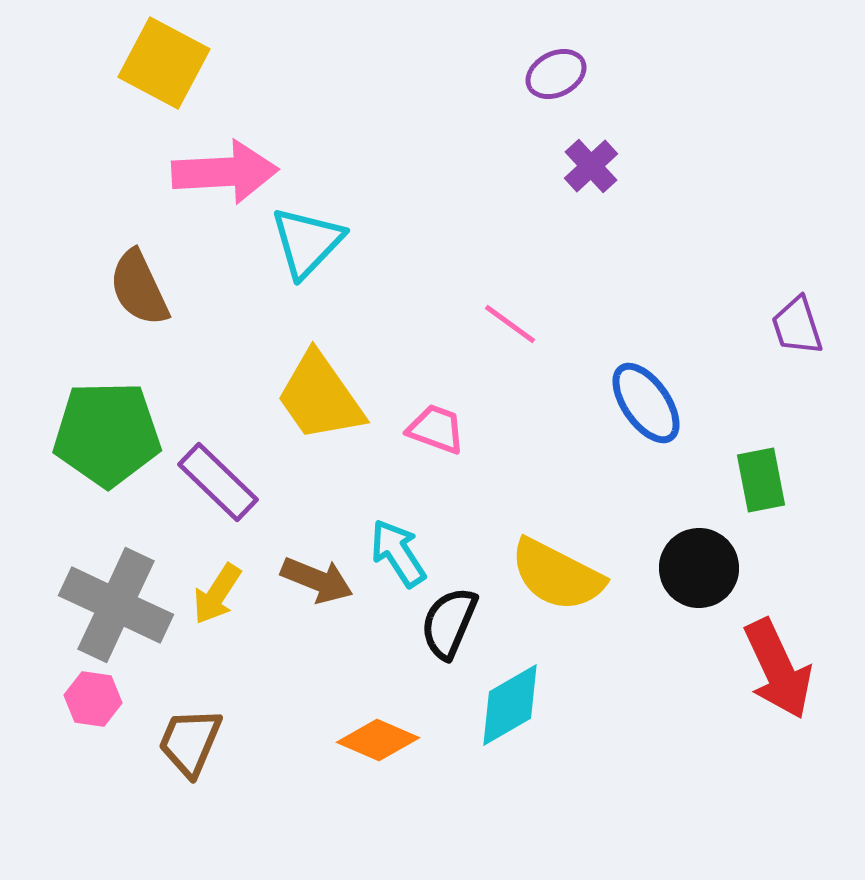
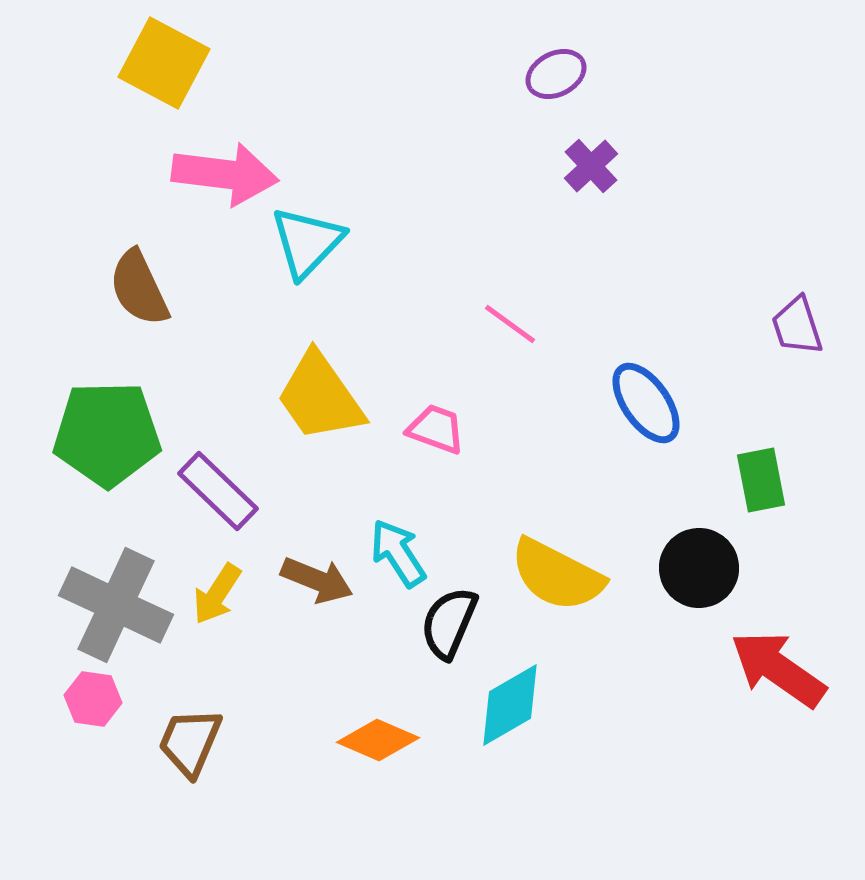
pink arrow: moved 2 px down; rotated 10 degrees clockwise
purple rectangle: moved 9 px down
red arrow: rotated 150 degrees clockwise
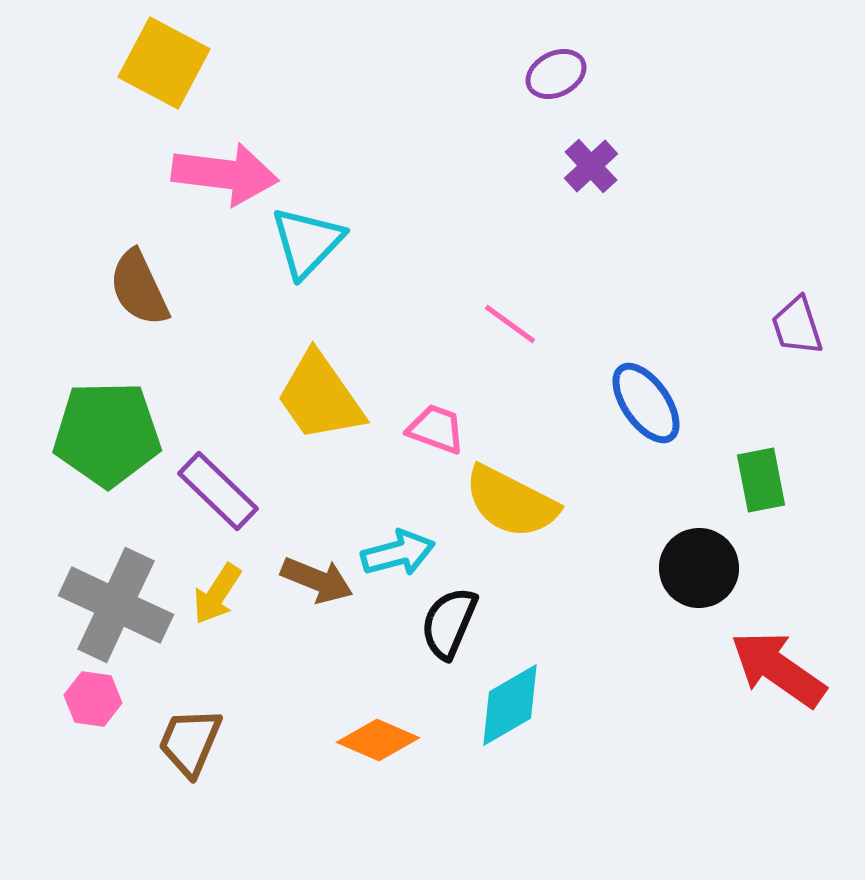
cyan arrow: rotated 108 degrees clockwise
yellow semicircle: moved 46 px left, 73 px up
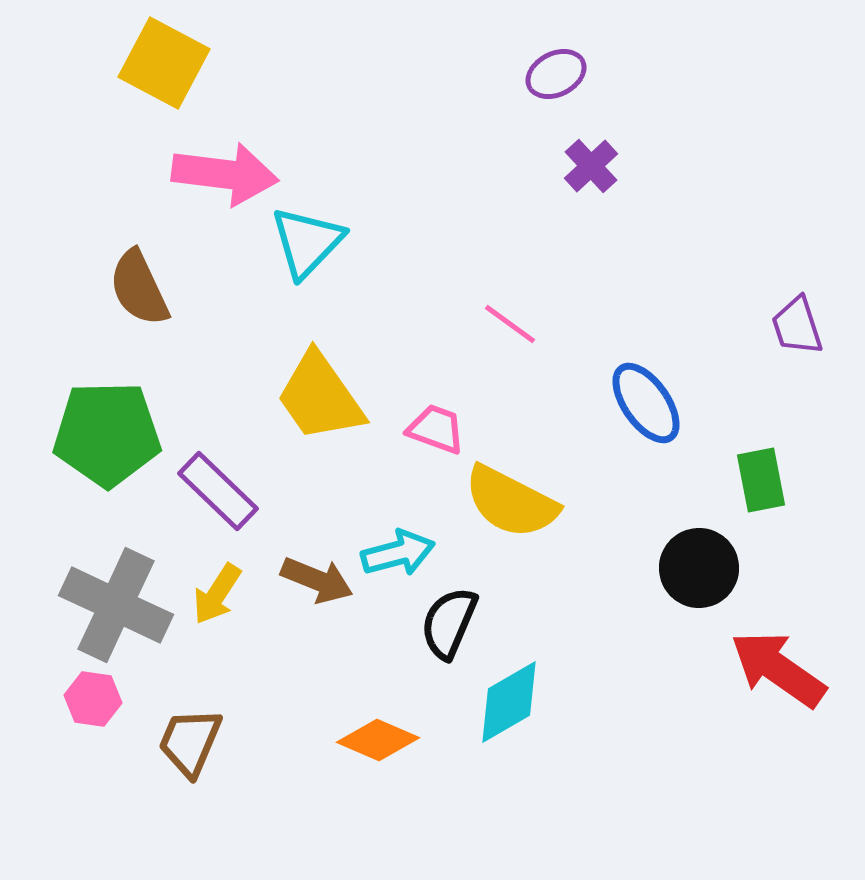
cyan diamond: moved 1 px left, 3 px up
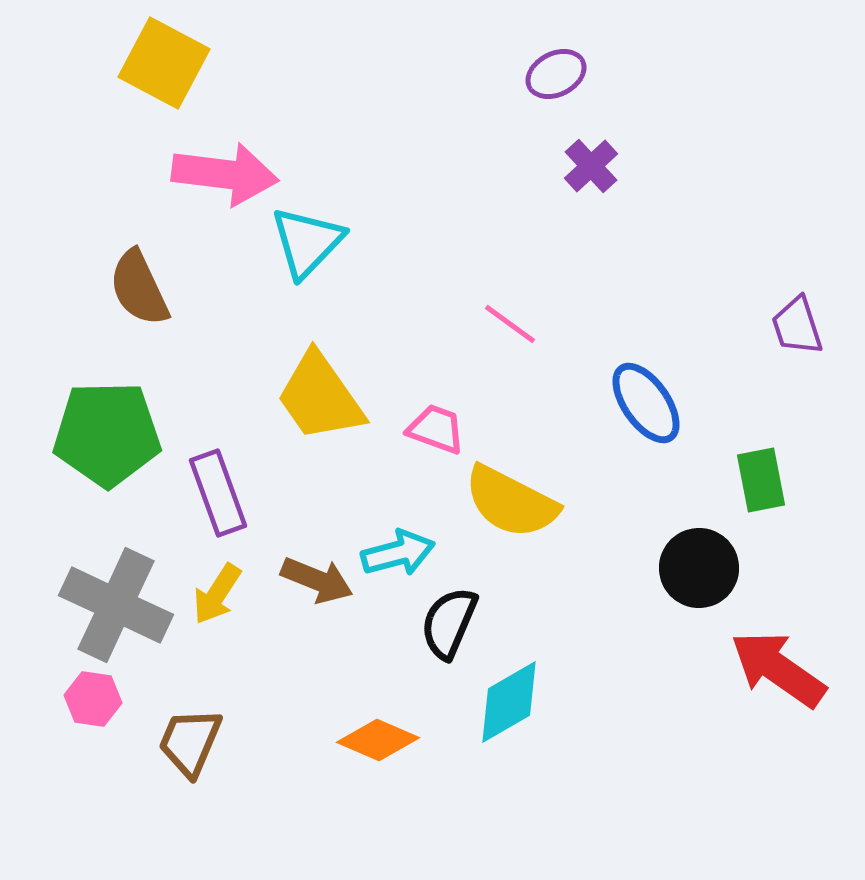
purple rectangle: moved 2 px down; rotated 26 degrees clockwise
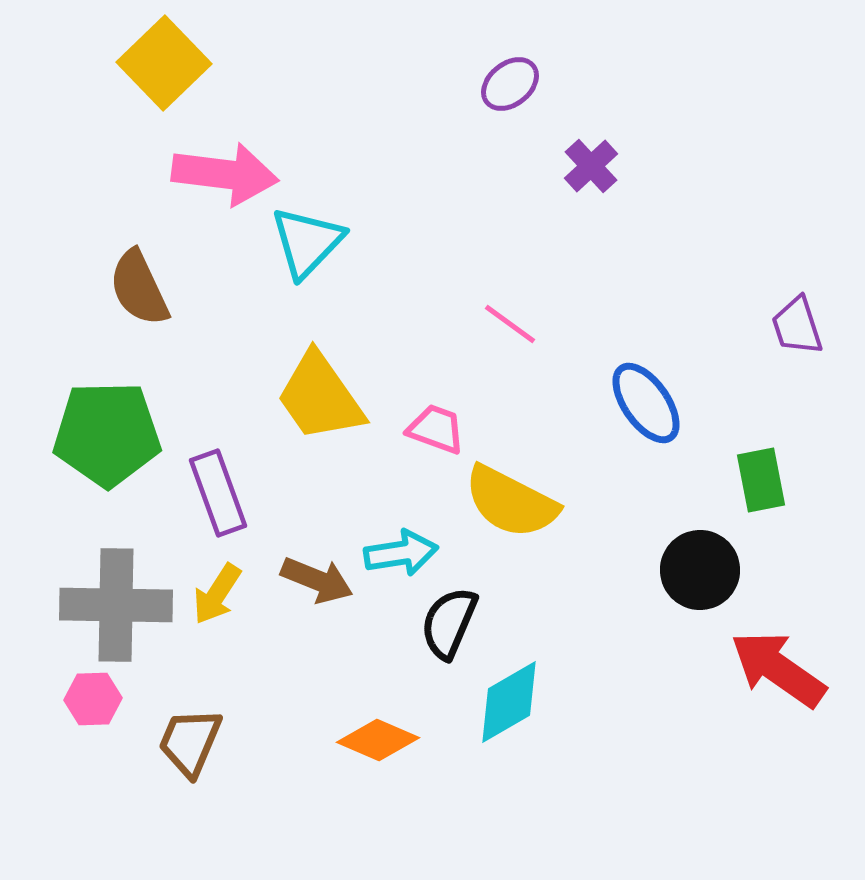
yellow square: rotated 18 degrees clockwise
purple ellipse: moved 46 px left, 10 px down; rotated 12 degrees counterclockwise
cyan arrow: moved 3 px right; rotated 6 degrees clockwise
black circle: moved 1 px right, 2 px down
gray cross: rotated 24 degrees counterclockwise
pink hexagon: rotated 10 degrees counterclockwise
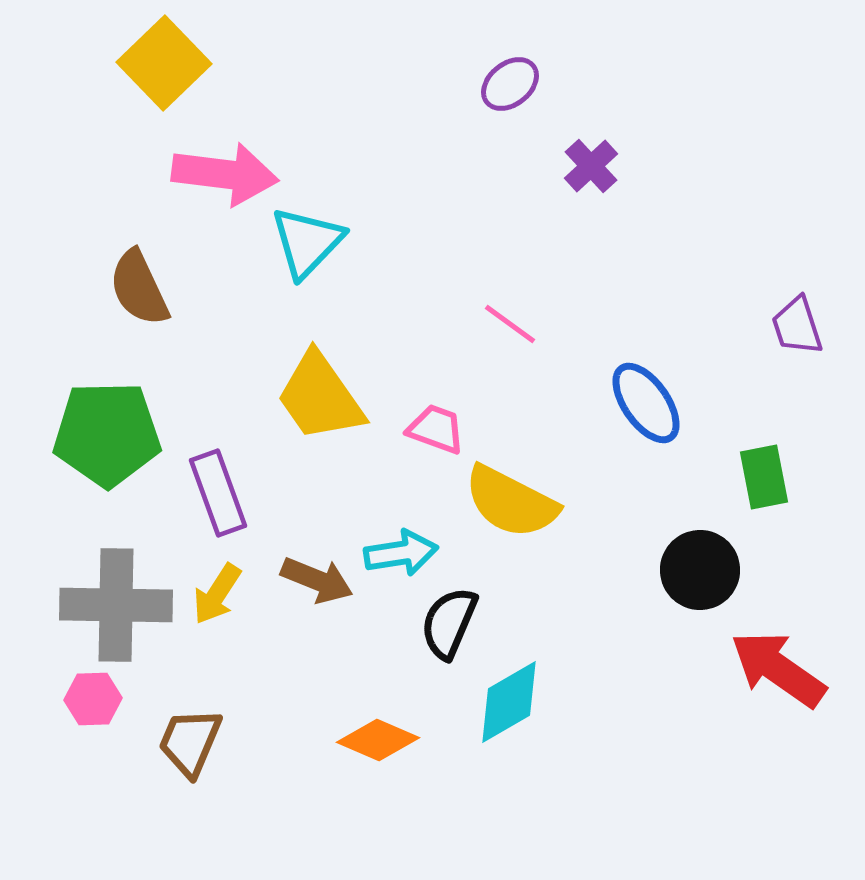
green rectangle: moved 3 px right, 3 px up
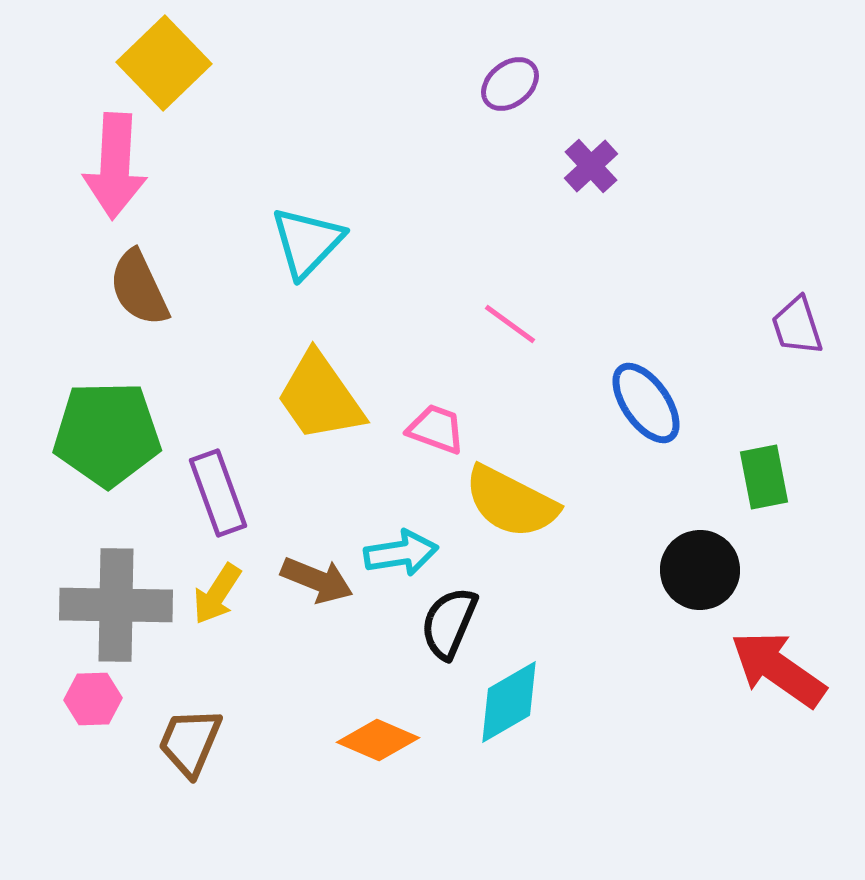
pink arrow: moved 110 px left, 8 px up; rotated 86 degrees clockwise
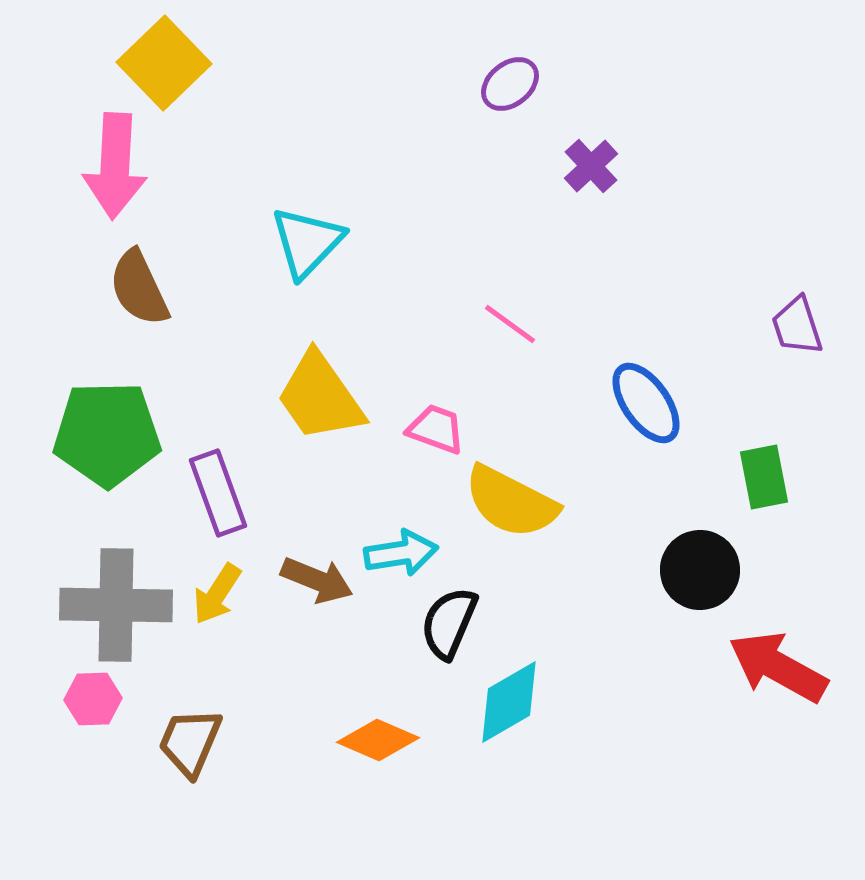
red arrow: moved 2 px up; rotated 6 degrees counterclockwise
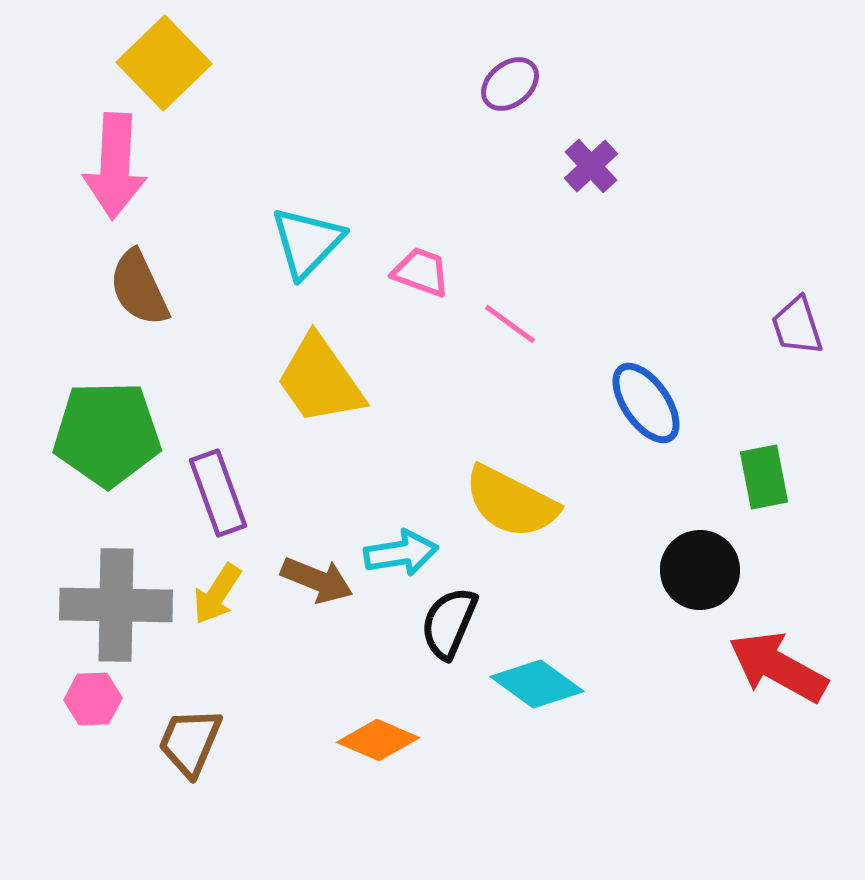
yellow trapezoid: moved 17 px up
pink trapezoid: moved 15 px left, 157 px up
cyan diamond: moved 28 px right, 18 px up; rotated 66 degrees clockwise
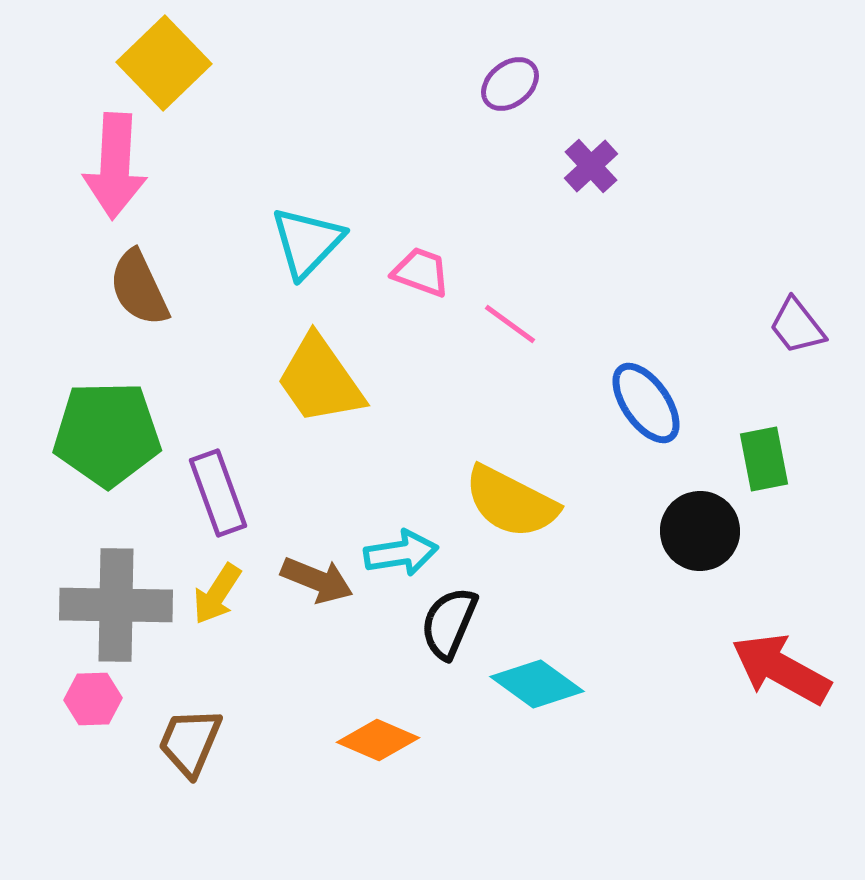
purple trapezoid: rotated 20 degrees counterclockwise
green rectangle: moved 18 px up
black circle: moved 39 px up
red arrow: moved 3 px right, 2 px down
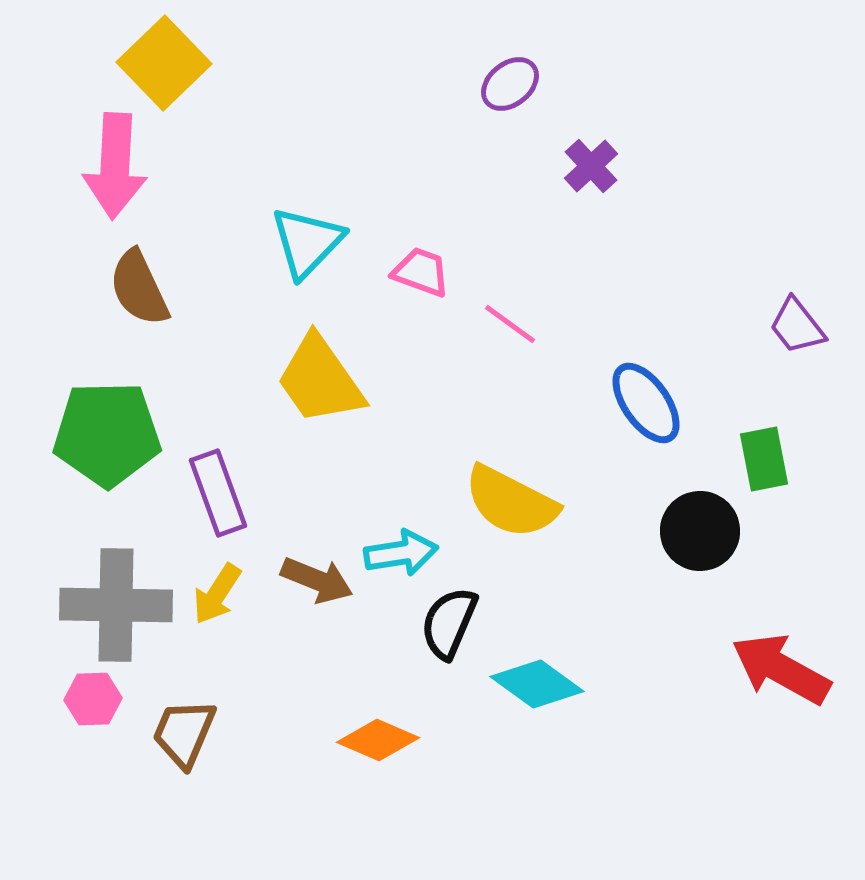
brown trapezoid: moved 6 px left, 9 px up
